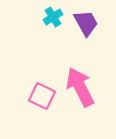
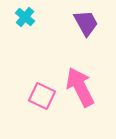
cyan cross: moved 28 px left; rotated 18 degrees counterclockwise
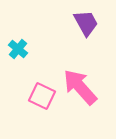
cyan cross: moved 7 px left, 32 px down
pink arrow: rotated 15 degrees counterclockwise
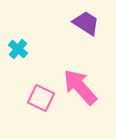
purple trapezoid: rotated 28 degrees counterclockwise
pink square: moved 1 px left, 2 px down
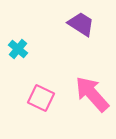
purple trapezoid: moved 5 px left, 1 px down
pink arrow: moved 12 px right, 7 px down
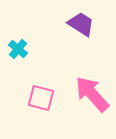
pink square: rotated 12 degrees counterclockwise
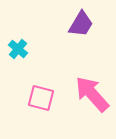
purple trapezoid: rotated 88 degrees clockwise
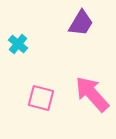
purple trapezoid: moved 1 px up
cyan cross: moved 5 px up
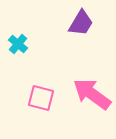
pink arrow: rotated 12 degrees counterclockwise
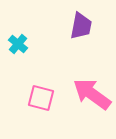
purple trapezoid: moved 3 px down; rotated 20 degrees counterclockwise
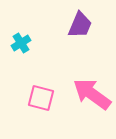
purple trapezoid: moved 1 px left, 1 px up; rotated 12 degrees clockwise
cyan cross: moved 3 px right, 1 px up; rotated 18 degrees clockwise
